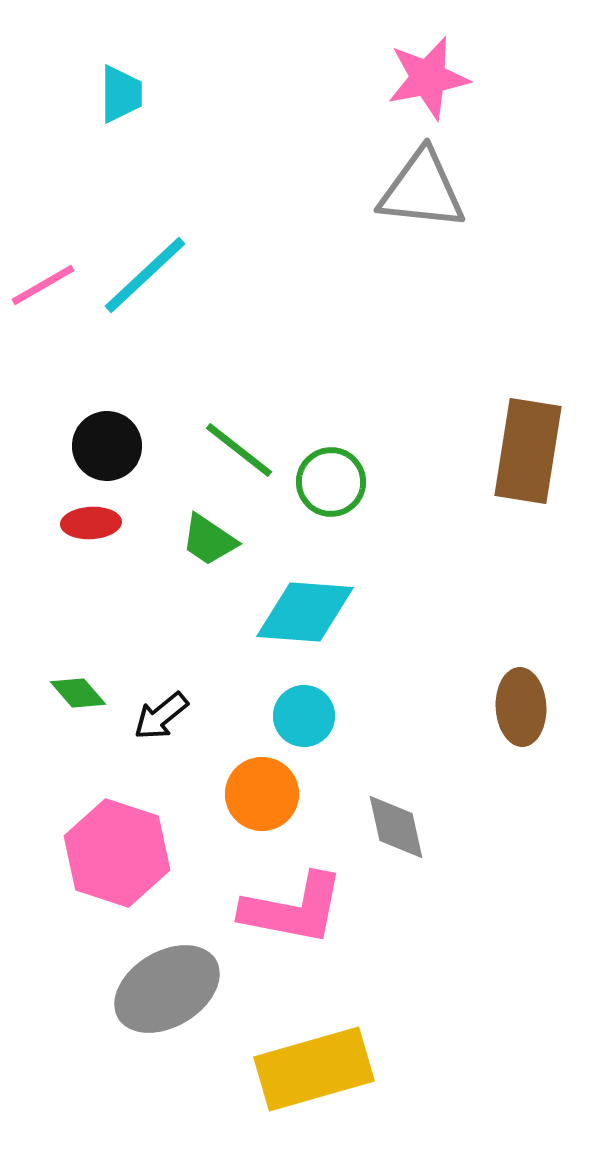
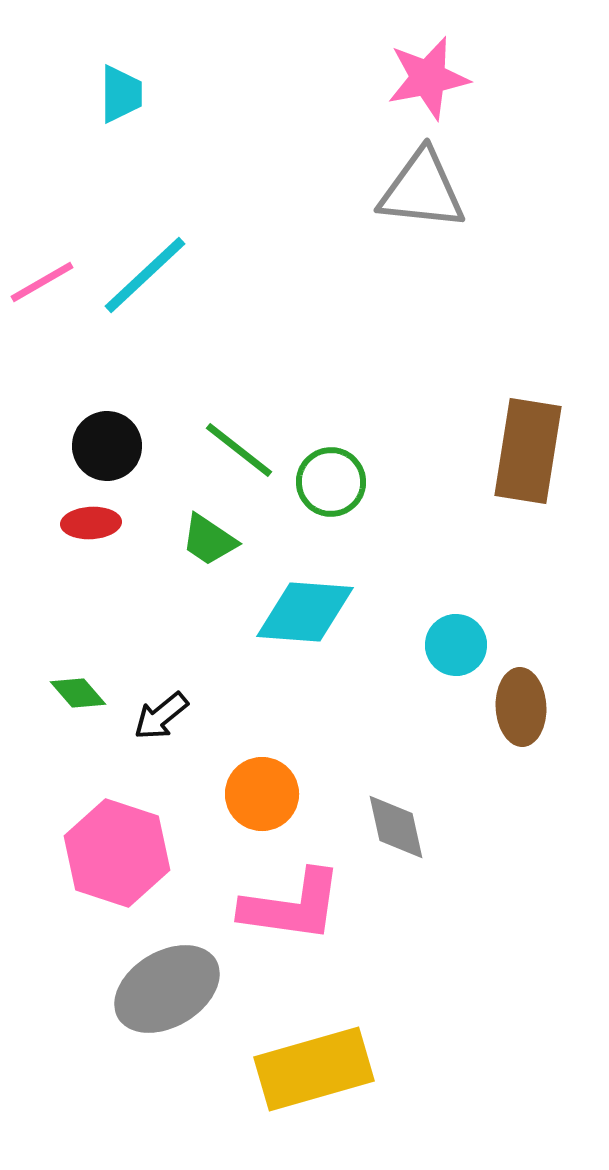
pink line: moved 1 px left, 3 px up
cyan circle: moved 152 px right, 71 px up
pink L-shape: moved 1 px left, 3 px up; rotated 3 degrees counterclockwise
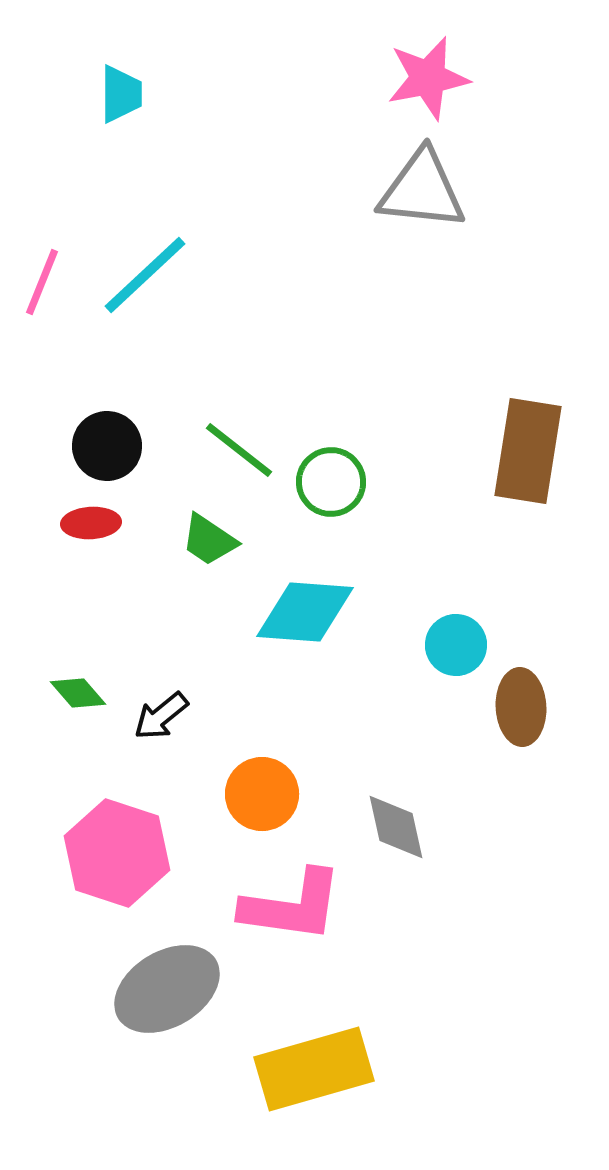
pink line: rotated 38 degrees counterclockwise
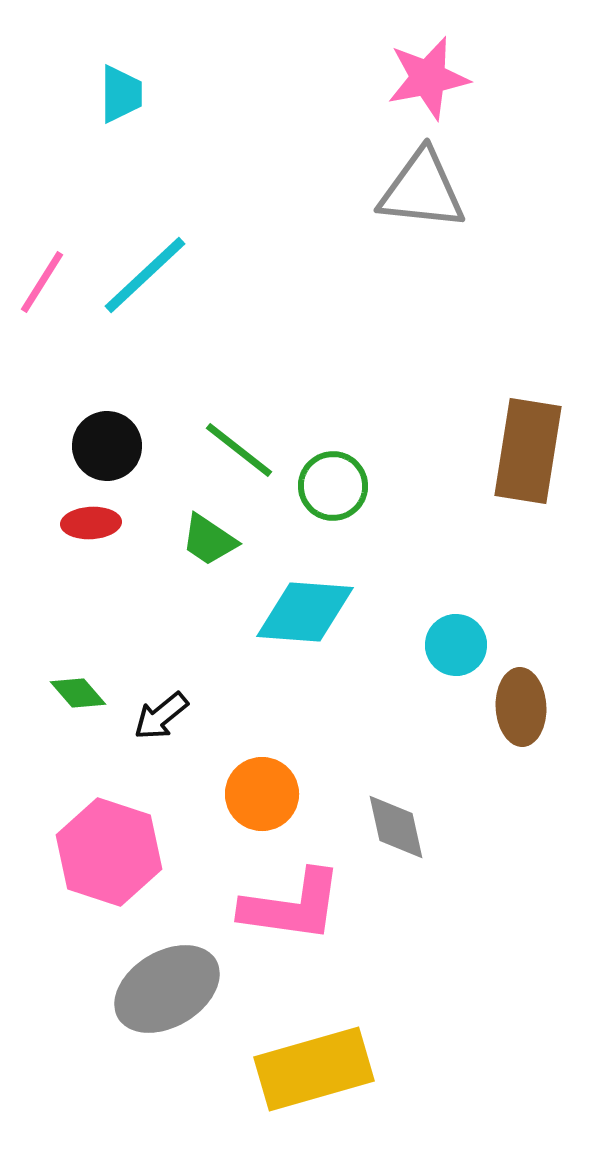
pink line: rotated 10 degrees clockwise
green circle: moved 2 px right, 4 px down
pink hexagon: moved 8 px left, 1 px up
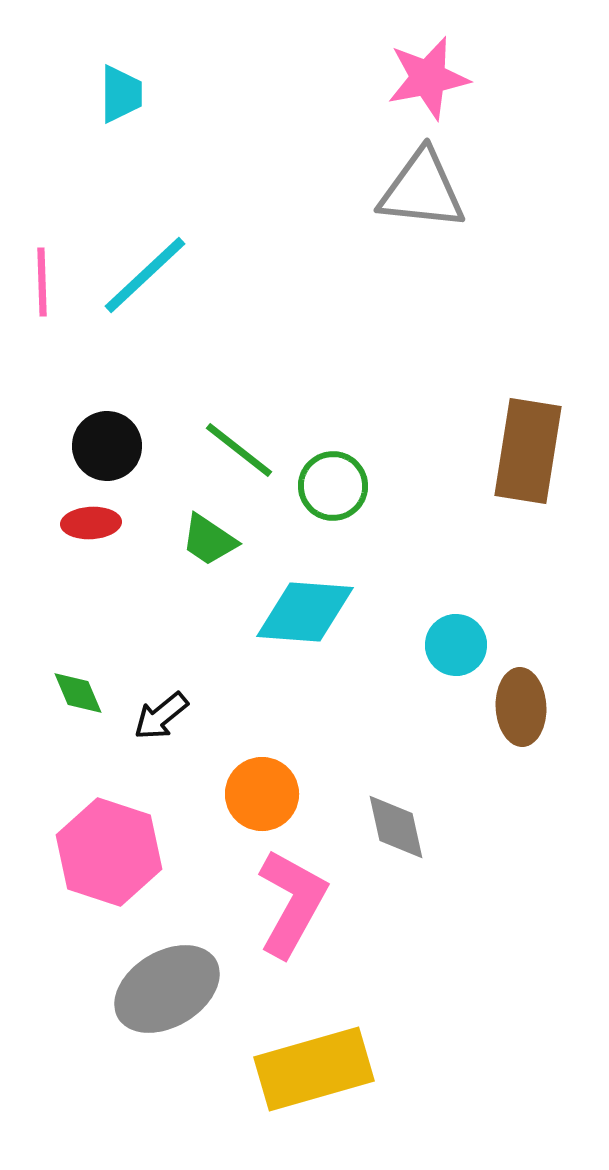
pink line: rotated 34 degrees counterclockwise
green diamond: rotated 18 degrees clockwise
pink L-shape: moved 3 px up; rotated 69 degrees counterclockwise
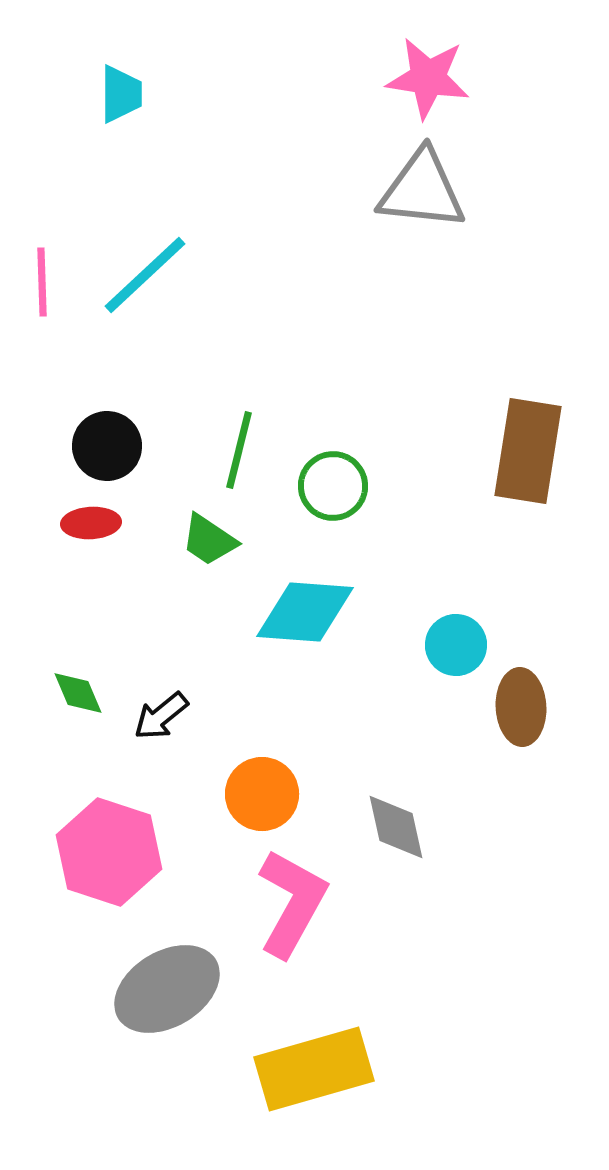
pink star: rotated 20 degrees clockwise
green line: rotated 66 degrees clockwise
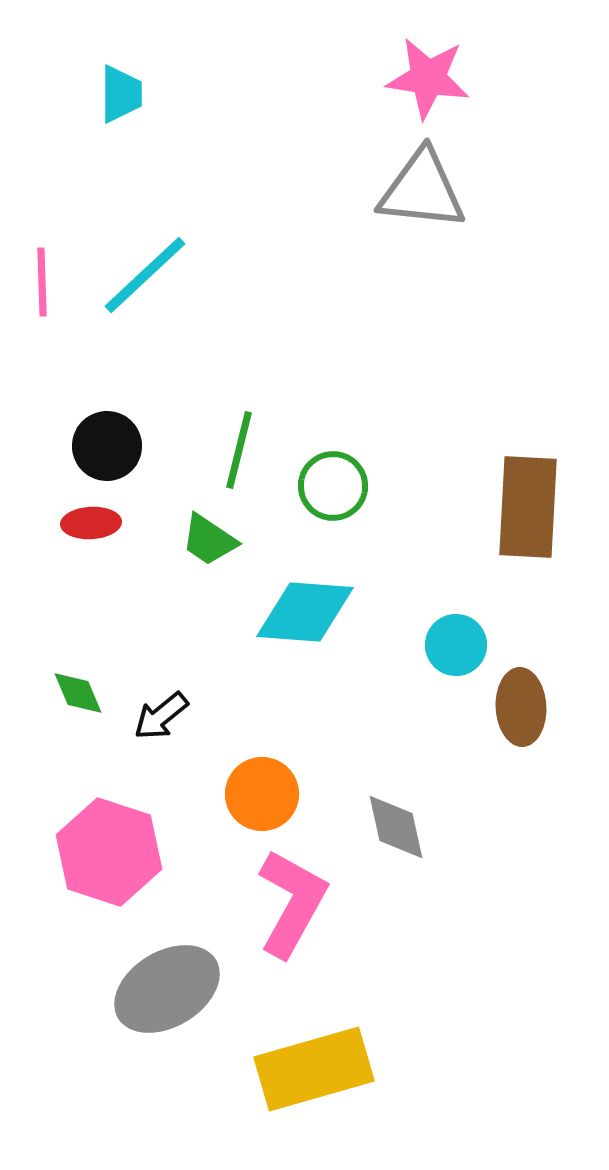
brown rectangle: moved 56 px down; rotated 6 degrees counterclockwise
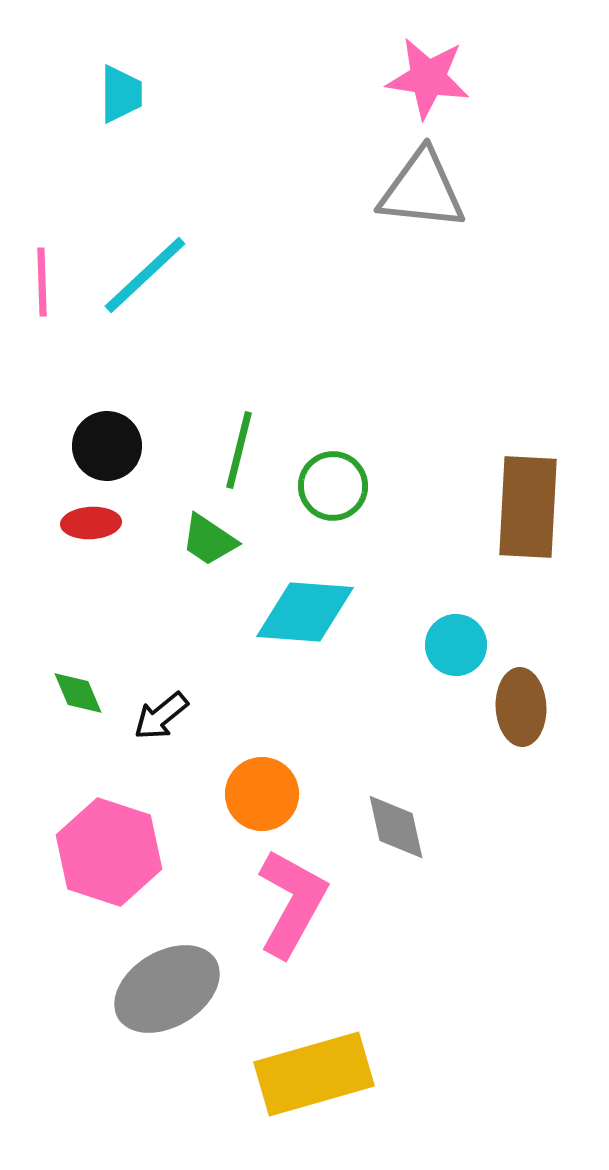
yellow rectangle: moved 5 px down
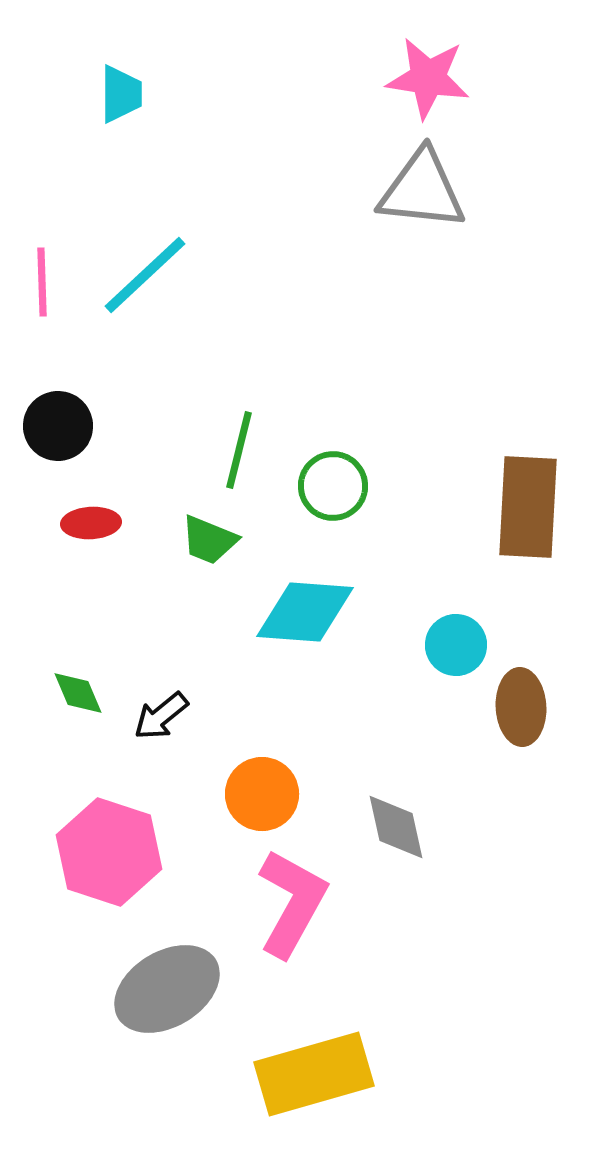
black circle: moved 49 px left, 20 px up
green trapezoid: rotated 12 degrees counterclockwise
